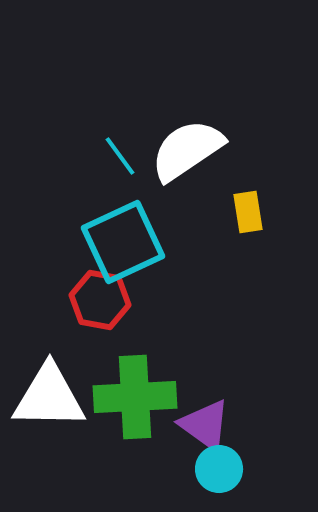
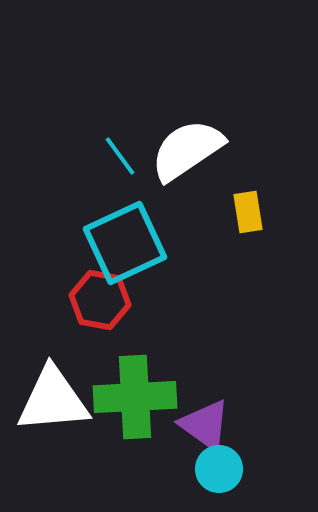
cyan square: moved 2 px right, 1 px down
white triangle: moved 4 px right, 3 px down; rotated 6 degrees counterclockwise
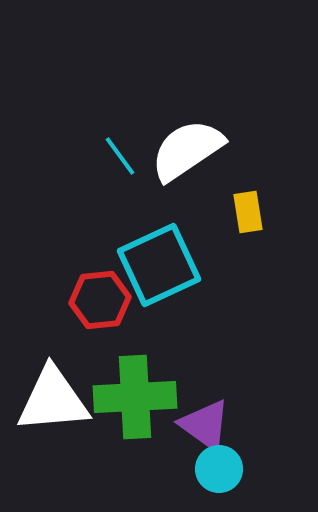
cyan square: moved 34 px right, 22 px down
red hexagon: rotated 16 degrees counterclockwise
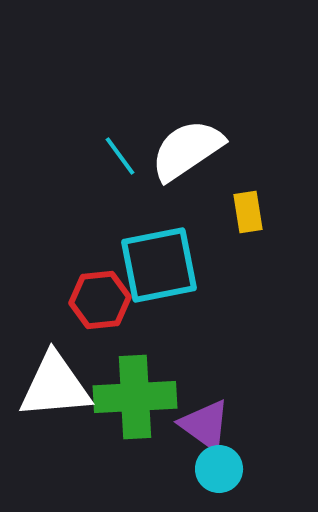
cyan square: rotated 14 degrees clockwise
white triangle: moved 2 px right, 14 px up
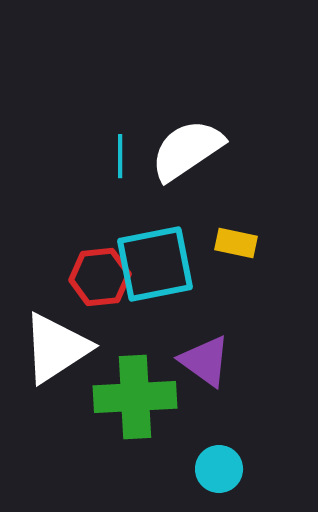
cyan line: rotated 36 degrees clockwise
yellow rectangle: moved 12 px left, 31 px down; rotated 69 degrees counterclockwise
cyan square: moved 4 px left, 1 px up
red hexagon: moved 23 px up
white triangle: moved 1 px right, 38 px up; rotated 28 degrees counterclockwise
purple triangle: moved 64 px up
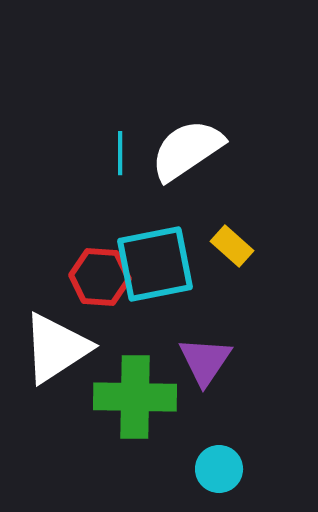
cyan line: moved 3 px up
yellow rectangle: moved 4 px left, 3 px down; rotated 30 degrees clockwise
red hexagon: rotated 10 degrees clockwise
purple triangle: rotated 28 degrees clockwise
green cross: rotated 4 degrees clockwise
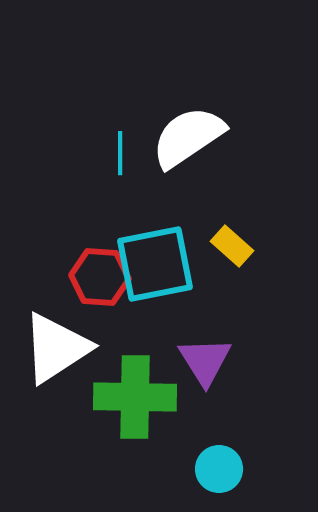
white semicircle: moved 1 px right, 13 px up
purple triangle: rotated 6 degrees counterclockwise
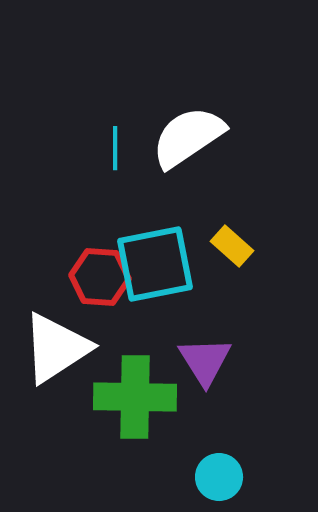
cyan line: moved 5 px left, 5 px up
cyan circle: moved 8 px down
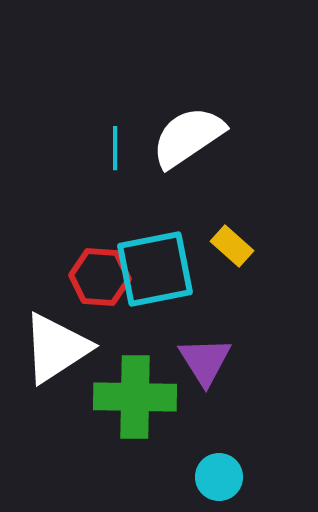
cyan square: moved 5 px down
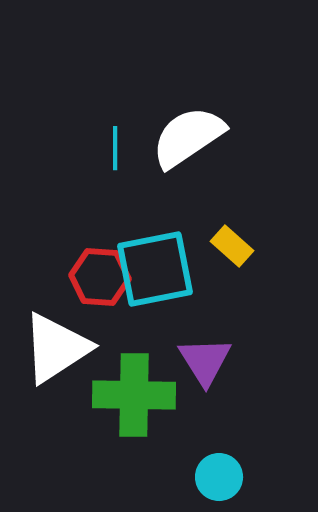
green cross: moved 1 px left, 2 px up
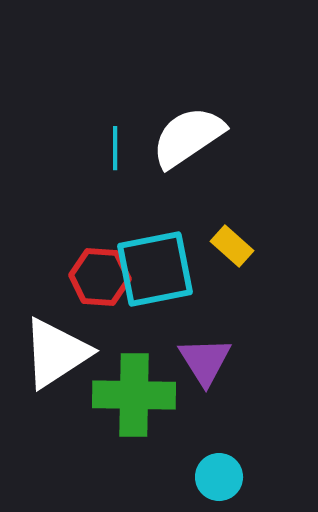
white triangle: moved 5 px down
